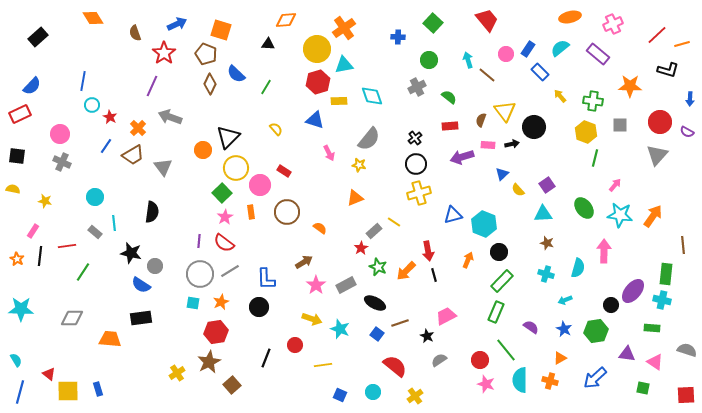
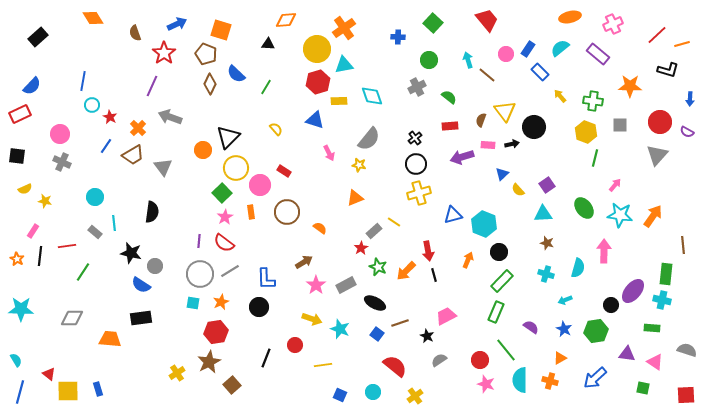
yellow semicircle at (13, 189): moved 12 px right; rotated 144 degrees clockwise
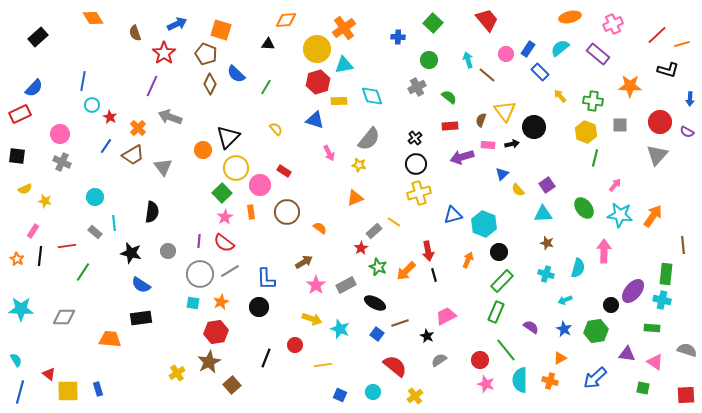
blue semicircle at (32, 86): moved 2 px right, 2 px down
gray circle at (155, 266): moved 13 px right, 15 px up
gray diamond at (72, 318): moved 8 px left, 1 px up
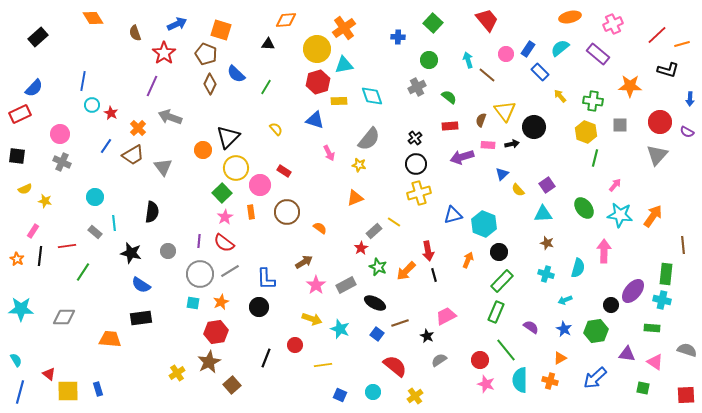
red star at (110, 117): moved 1 px right, 4 px up
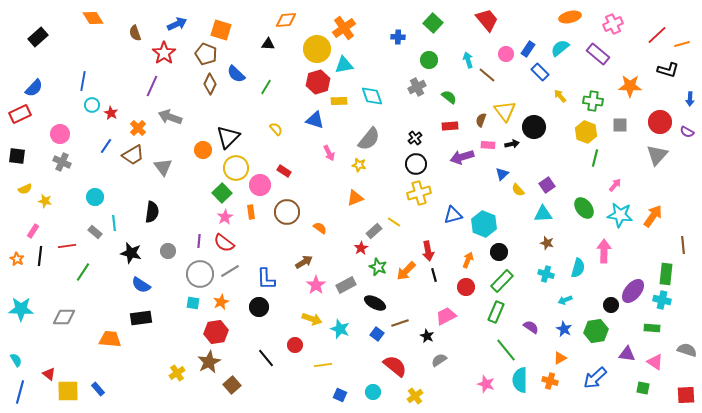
black line at (266, 358): rotated 60 degrees counterclockwise
red circle at (480, 360): moved 14 px left, 73 px up
blue rectangle at (98, 389): rotated 24 degrees counterclockwise
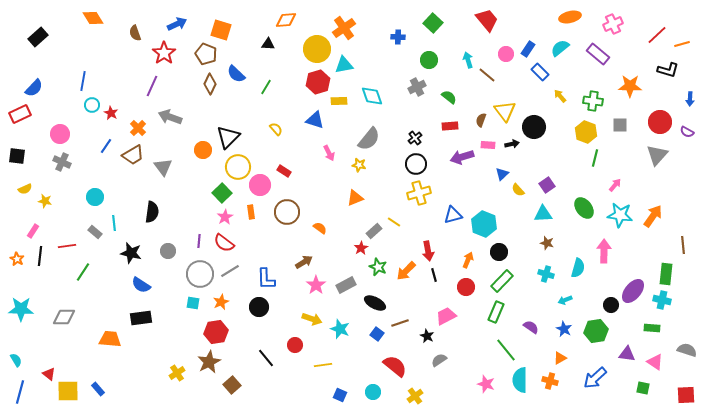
yellow circle at (236, 168): moved 2 px right, 1 px up
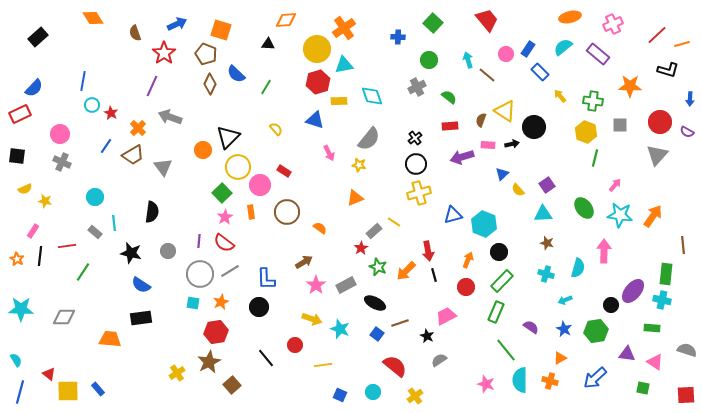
cyan semicircle at (560, 48): moved 3 px right, 1 px up
yellow triangle at (505, 111): rotated 20 degrees counterclockwise
